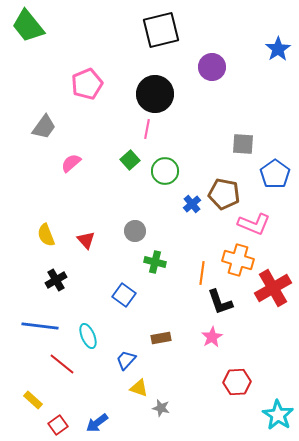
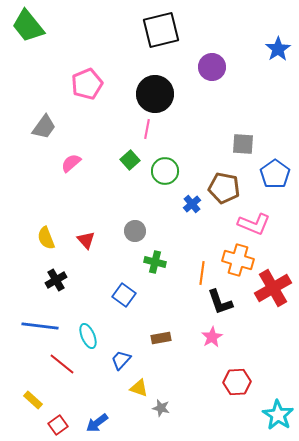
brown pentagon: moved 6 px up
yellow semicircle: moved 3 px down
blue trapezoid: moved 5 px left
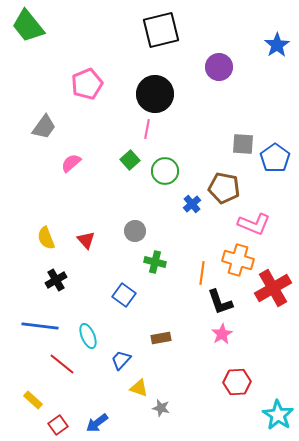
blue star: moved 1 px left, 4 px up
purple circle: moved 7 px right
blue pentagon: moved 16 px up
pink star: moved 10 px right, 3 px up
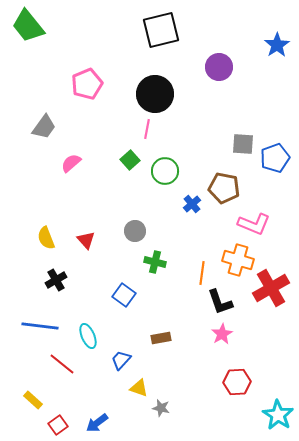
blue pentagon: rotated 16 degrees clockwise
red cross: moved 2 px left
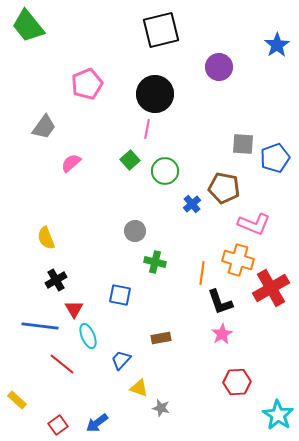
red triangle: moved 12 px left, 69 px down; rotated 12 degrees clockwise
blue square: moved 4 px left; rotated 25 degrees counterclockwise
yellow rectangle: moved 16 px left
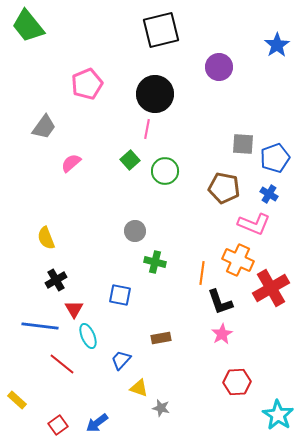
blue cross: moved 77 px right, 10 px up; rotated 18 degrees counterclockwise
orange cross: rotated 8 degrees clockwise
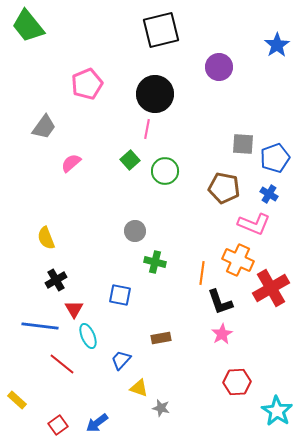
cyan star: moved 1 px left, 4 px up
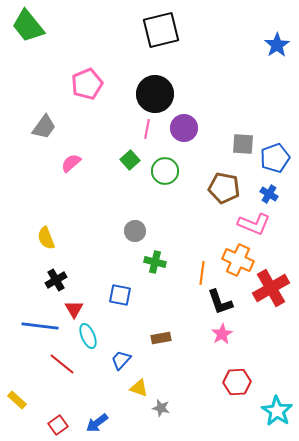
purple circle: moved 35 px left, 61 px down
